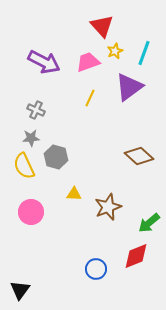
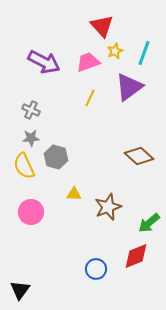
gray cross: moved 5 px left
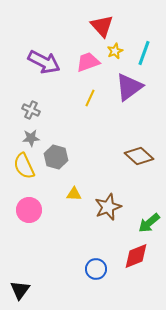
pink circle: moved 2 px left, 2 px up
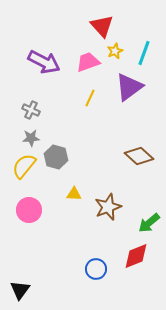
yellow semicircle: rotated 64 degrees clockwise
